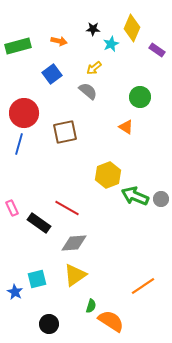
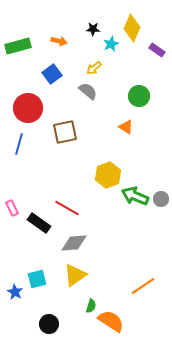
green circle: moved 1 px left, 1 px up
red circle: moved 4 px right, 5 px up
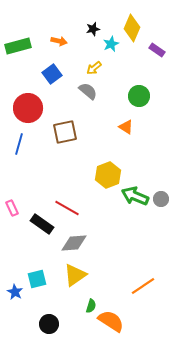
black star: rotated 16 degrees counterclockwise
black rectangle: moved 3 px right, 1 px down
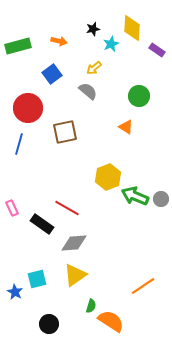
yellow diamond: rotated 20 degrees counterclockwise
yellow hexagon: moved 2 px down
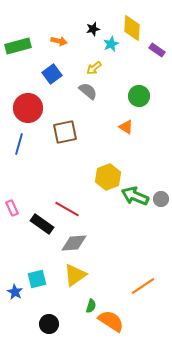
red line: moved 1 px down
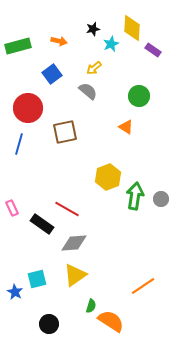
purple rectangle: moved 4 px left
green arrow: rotated 76 degrees clockwise
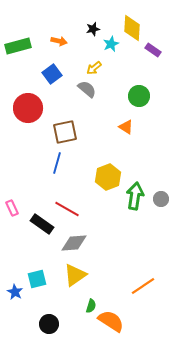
gray semicircle: moved 1 px left, 2 px up
blue line: moved 38 px right, 19 px down
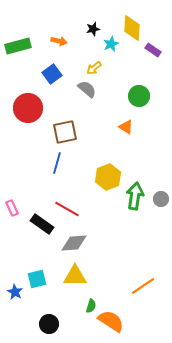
yellow triangle: moved 1 px down; rotated 35 degrees clockwise
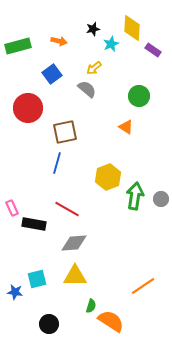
black rectangle: moved 8 px left; rotated 25 degrees counterclockwise
blue star: rotated 21 degrees counterclockwise
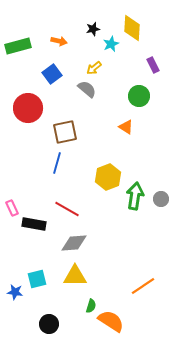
purple rectangle: moved 15 px down; rotated 28 degrees clockwise
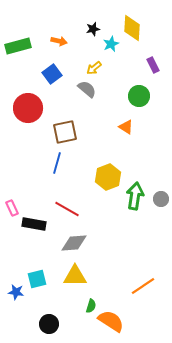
blue star: moved 1 px right
